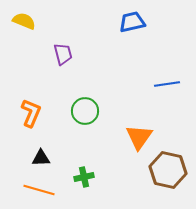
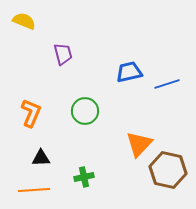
blue trapezoid: moved 3 px left, 50 px down
blue line: rotated 10 degrees counterclockwise
orange triangle: moved 7 px down; rotated 8 degrees clockwise
orange line: moved 5 px left; rotated 20 degrees counterclockwise
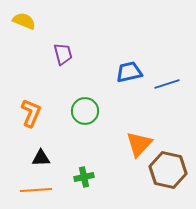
orange line: moved 2 px right
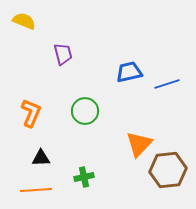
brown hexagon: rotated 18 degrees counterclockwise
